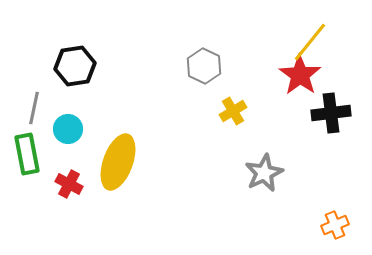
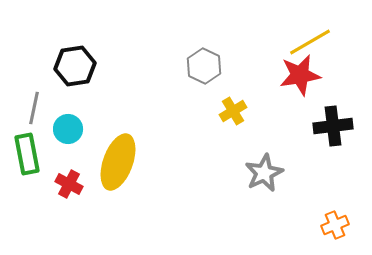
yellow line: rotated 21 degrees clockwise
red star: rotated 27 degrees clockwise
black cross: moved 2 px right, 13 px down
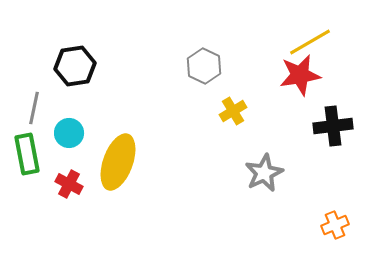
cyan circle: moved 1 px right, 4 px down
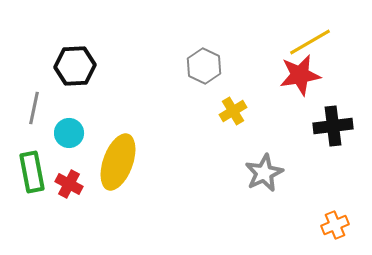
black hexagon: rotated 6 degrees clockwise
green rectangle: moved 5 px right, 18 px down
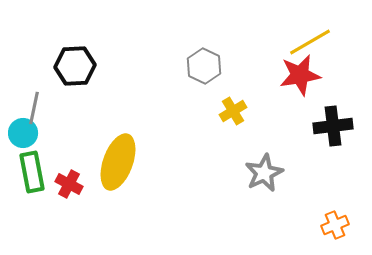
cyan circle: moved 46 px left
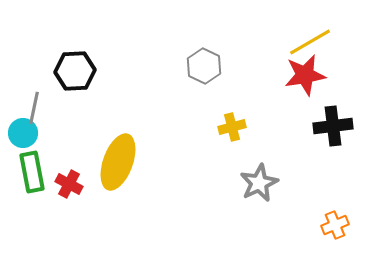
black hexagon: moved 5 px down
red star: moved 5 px right
yellow cross: moved 1 px left, 16 px down; rotated 16 degrees clockwise
gray star: moved 5 px left, 10 px down
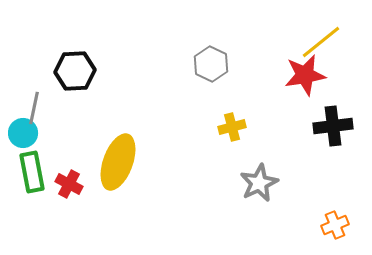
yellow line: moved 11 px right; rotated 9 degrees counterclockwise
gray hexagon: moved 7 px right, 2 px up
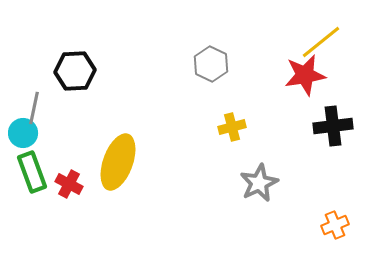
green rectangle: rotated 9 degrees counterclockwise
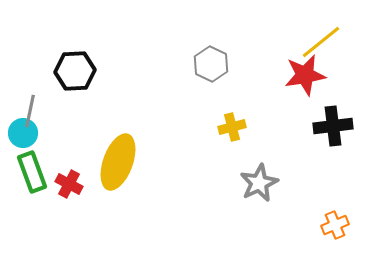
gray line: moved 4 px left, 3 px down
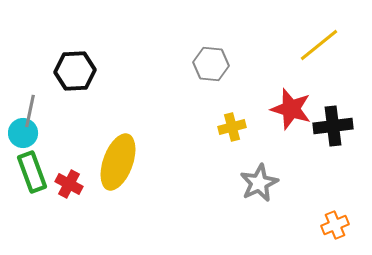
yellow line: moved 2 px left, 3 px down
gray hexagon: rotated 20 degrees counterclockwise
red star: moved 14 px left, 34 px down; rotated 27 degrees clockwise
